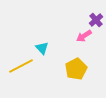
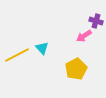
purple cross: moved 1 px down; rotated 32 degrees counterclockwise
yellow line: moved 4 px left, 11 px up
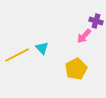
pink arrow: rotated 14 degrees counterclockwise
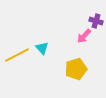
yellow pentagon: rotated 10 degrees clockwise
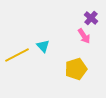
purple cross: moved 5 px left, 3 px up; rotated 24 degrees clockwise
pink arrow: rotated 77 degrees counterclockwise
cyan triangle: moved 1 px right, 2 px up
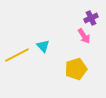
purple cross: rotated 24 degrees clockwise
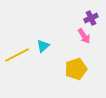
cyan triangle: rotated 32 degrees clockwise
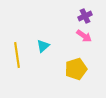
purple cross: moved 6 px left, 2 px up
pink arrow: rotated 21 degrees counterclockwise
yellow line: rotated 70 degrees counterclockwise
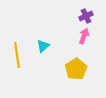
purple cross: moved 1 px right
pink arrow: rotated 105 degrees counterclockwise
yellow pentagon: rotated 15 degrees counterclockwise
